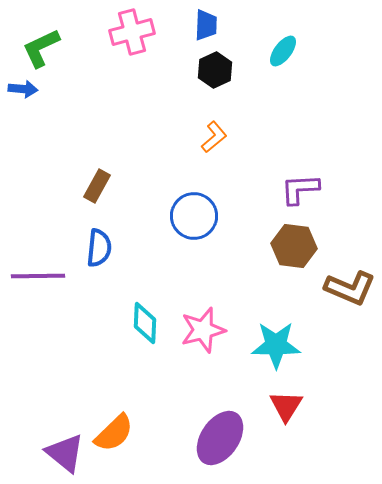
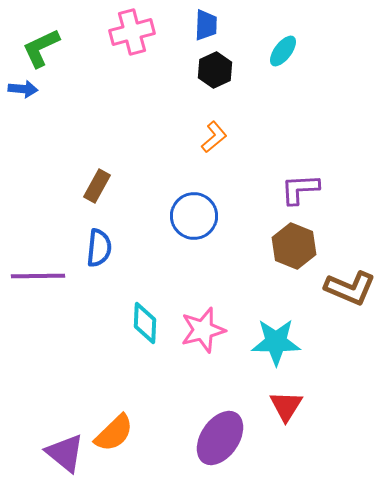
brown hexagon: rotated 15 degrees clockwise
cyan star: moved 3 px up
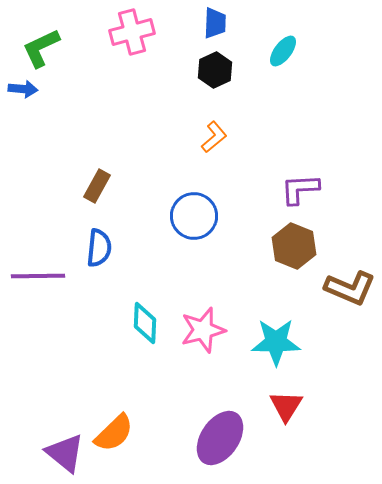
blue trapezoid: moved 9 px right, 2 px up
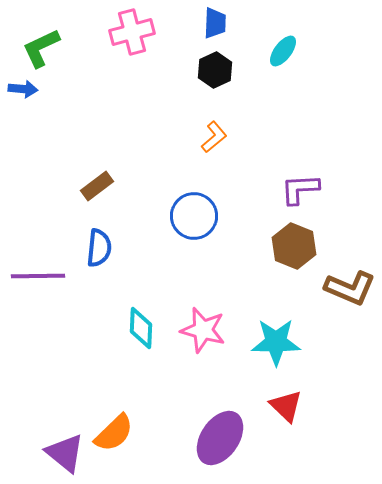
brown rectangle: rotated 24 degrees clockwise
cyan diamond: moved 4 px left, 5 px down
pink star: rotated 30 degrees clockwise
red triangle: rotated 18 degrees counterclockwise
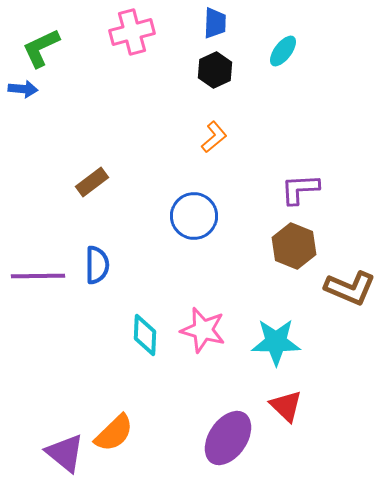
brown rectangle: moved 5 px left, 4 px up
blue semicircle: moved 2 px left, 17 px down; rotated 6 degrees counterclockwise
cyan diamond: moved 4 px right, 7 px down
purple ellipse: moved 8 px right
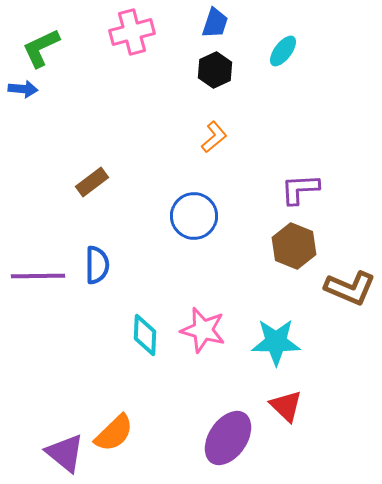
blue trapezoid: rotated 16 degrees clockwise
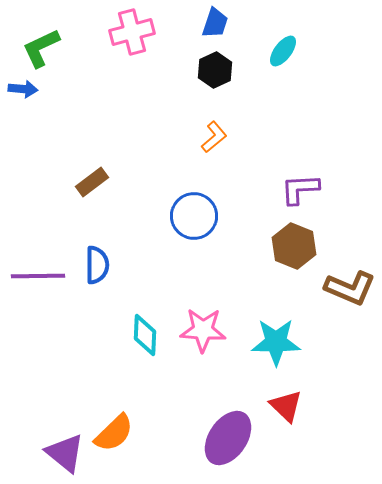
pink star: rotated 12 degrees counterclockwise
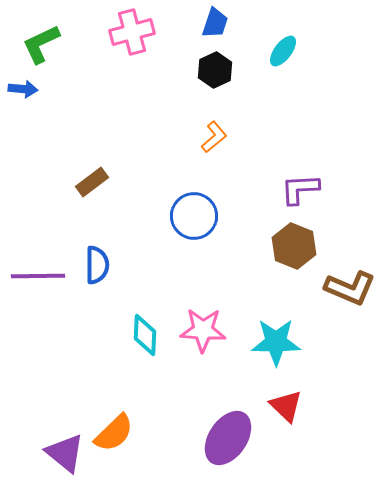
green L-shape: moved 4 px up
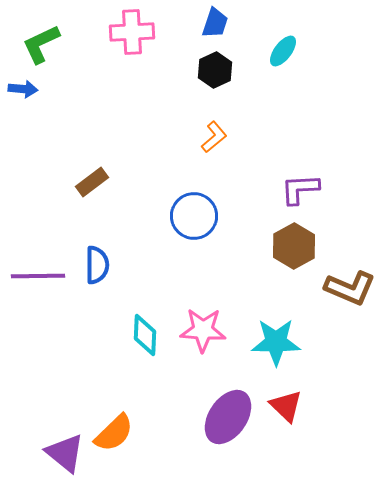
pink cross: rotated 12 degrees clockwise
brown hexagon: rotated 9 degrees clockwise
purple ellipse: moved 21 px up
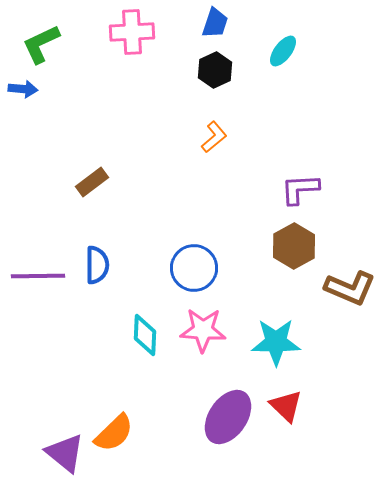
blue circle: moved 52 px down
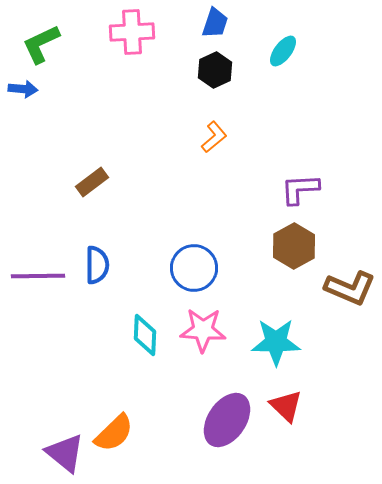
purple ellipse: moved 1 px left, 3 px down
